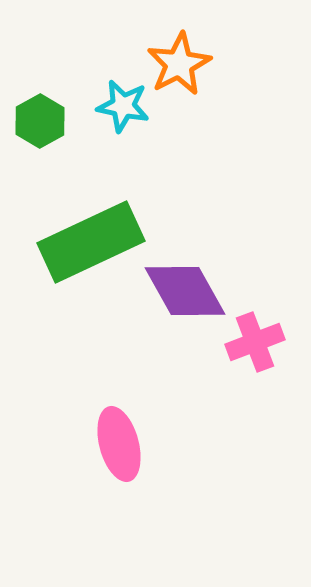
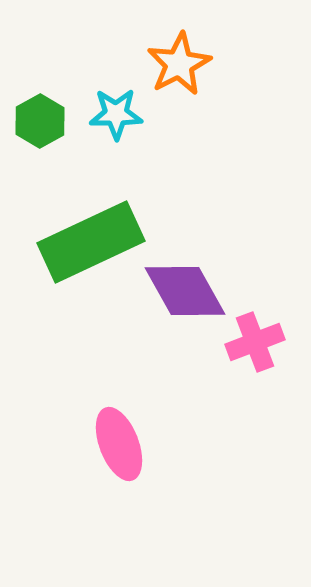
cyan star: moved 7 px left, 8 px down; rotated 12 degrees counterclockwise
pink ellipse: rotated 6 degrees counterclockwise
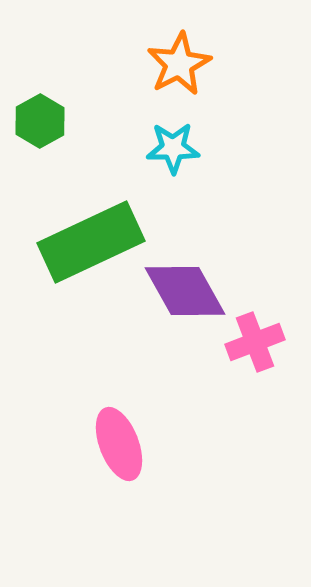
cyan star: moved 57 px right, 34 px down
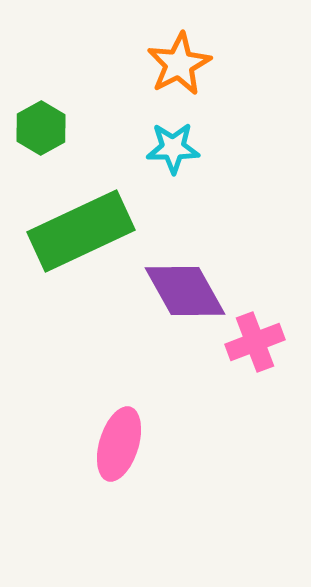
green hexagon: moved 1 px right, 7 px down
green rectangle: moved 10 px left, 11 px up
pink ellipse: rotated 38 degrees clockwise
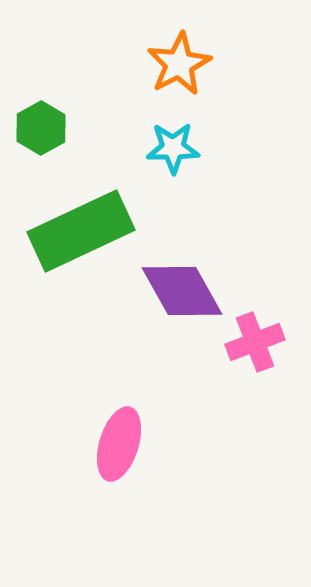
purple diamond: moved 3 px left
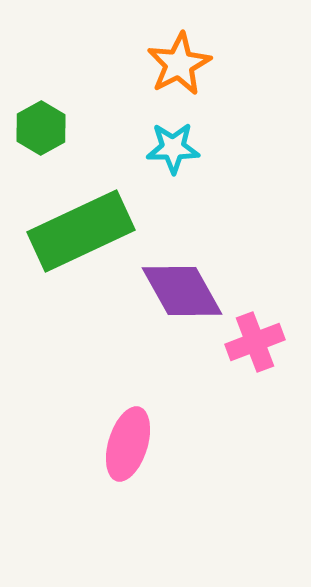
pink ellipse: moved 9 px right
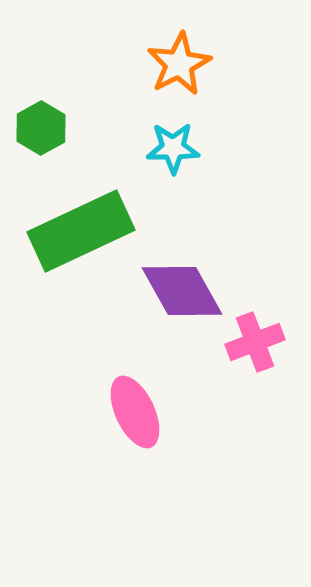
pink ellipse: moved 7 px right, 32 px up; rotated 42 degrees counterclockwise
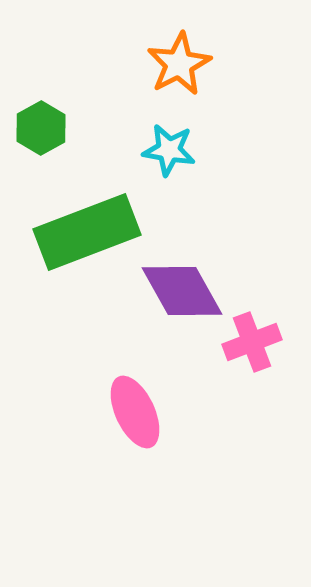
cyan star: moved 4 px left, 2 px down; rotated 10 degrees clockwise
green rectangle: moved 6 px right, 1 px down; rotated 4 degrees clockwise
pink cross: moved 3 px left
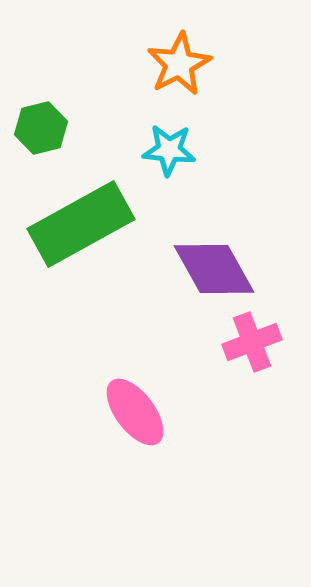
green hexagon: rotated 15 degrees clockwise
cyan star: rotated 4 degrees counterclockwise
green rectangle: moved 6 px left, 8 px up; rotated 8 degrees counterclockwise
purple diamond: moved 32 px right, 22 px up
pink ellipse: rotated 12 degrees counterclockwise
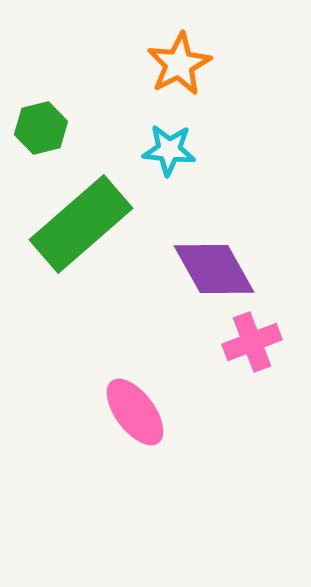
green rectangle: rotated 12 degrees counterclockwise
